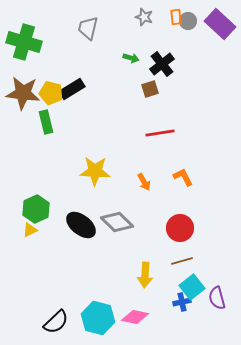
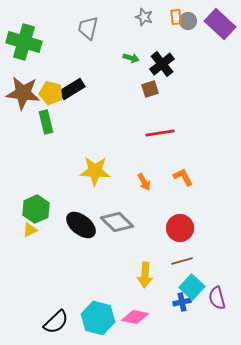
cyan square: rotated 10 degrees counterclockwise
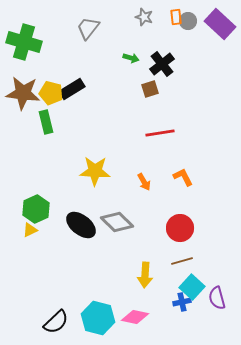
gray trapezoid: rotated 25 degrees clockwise
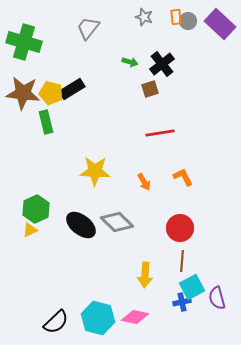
green arrow: moved 1 px left, 4 px down
brown line: rotated 70 degrees counterclockwise
cyan square: rotated 20 degrees clockwise
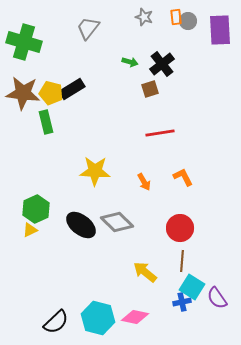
purple rectangle: moved 6 px down; rotated 44 degrees clockwise
yellow arrow: moved 3 px up; rotated 125 degrees clockwise
cyan square: rotated 30 degrees counterclockwise
purple semicircle: rotated 20 degrees counterclockwise
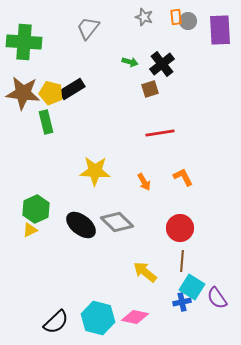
green cross: rotated 12 degrees counterclockwise
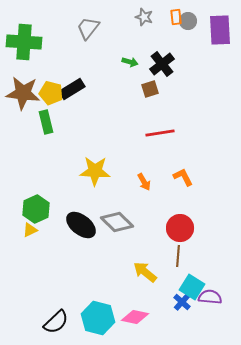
brown line: moved 4 px left, 5 px up
purple semicircle: moved 7 px left, 1 px up; rotated 130 degrees clockwise
blue cross: rotated 36 degrees counterclockwise
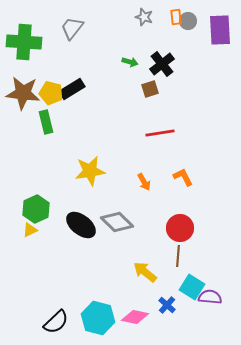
gray trapezoid: moved 16 px left
yellow star: moved 5 px left; rotated 12 degrees counterclockwise
blue cross: moved 15 px left, 3 px down
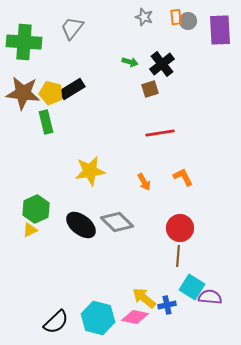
yellow arrow: moved 1 px left, 26 px down
blue cross: rotated 36 degrees clockwise
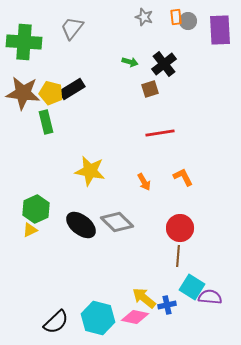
black cross: moved 2 px right
yellow star: rotated 20 degrees clockwise
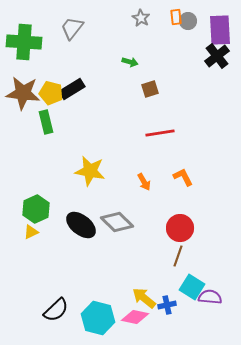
gray star: moved 3 px left, 1 px down; rotated 12 degrees clockwise
black cross: moved 53 px right, 8 px up
yellow triangle: moved 1 px right, 2 px down
brown line: rotated 15 degrees clockwise
black semicircle: moved 12 px up
